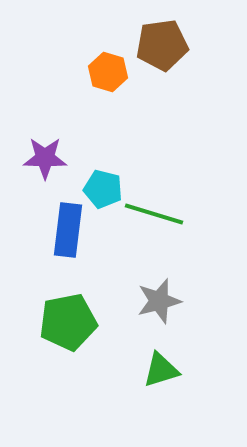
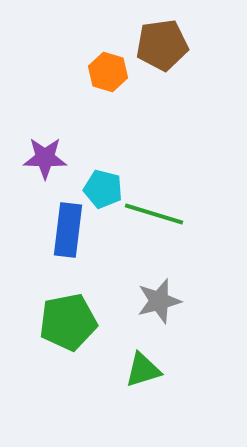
green triangle: moved 18 px left
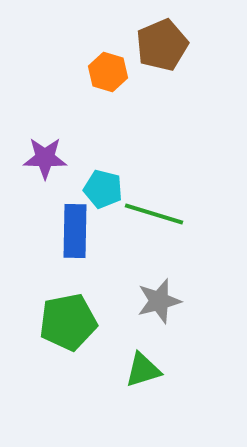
brown pentagon: rotated 15 degrees counterclockwise
blue rectangle: moved 7 px right, 1 px down; rotated 6 degrees counterclockwise
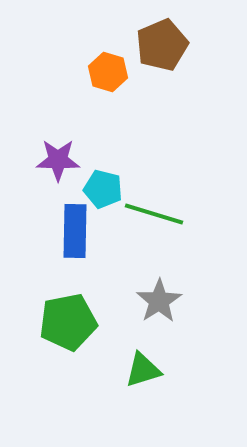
purple star: moved 13 px right, 2 px down
gray star: rotated 18 degrees counterclockwise
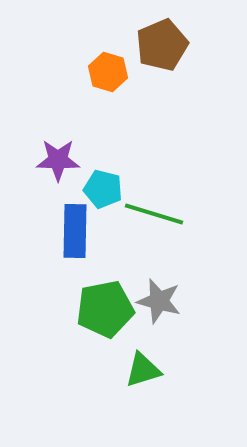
gray star: rotated 24 degrees counterclockwise
green pentagon: moved 37 px right, 13 px up
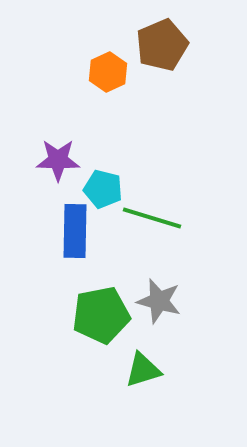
orange hexagon: rotated 18 degrees clockwise
green line: moved 2 px left, 4 px down
green pentagon: moved 4 px left, 6 px down
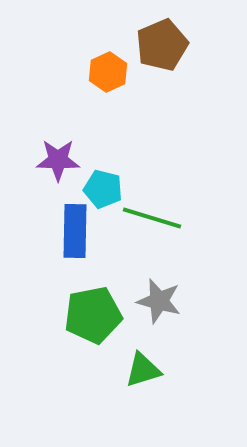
green pentagon: moved 8 px left
